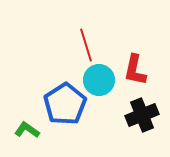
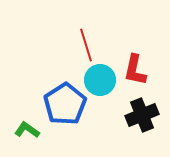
cyan circle: moved 1 px right
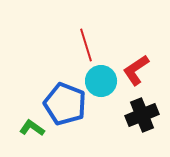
red L-shape: moved 1 px right; rotated 44 degrees clockwise
cyan circle: moved 1 px right, 1 px down
blue pentagon: rotated 18 degrees counterclockwise
green L-shape: moved 5 px right, 2 px up
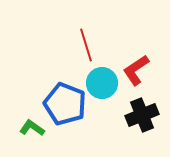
cyan circle: moved 1 px right, 2 px down
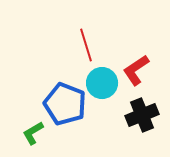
green L-shape: moved 1 px right, 5 px down; rotated 65 degrees counterclockwise
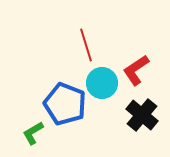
black cross: rotated 28 degrees counterclockwise
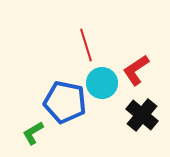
blue pentagon: moved 2 px up; rotated 9 degrees counterclockwise
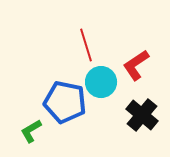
red L-shape: moved 5 px up
cyan circle: moved 1 px left, 1 px up
green L-shape: moved 2 px left, 2 px up
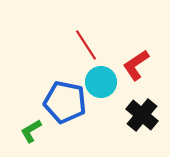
red line: rotated 16 degrees counterclockwise
